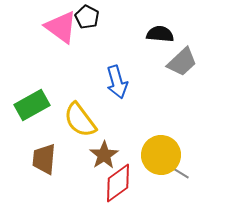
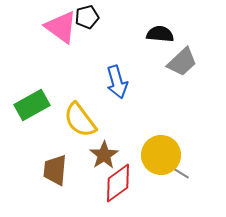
black pentagon: rotated 30 degrees clockwise
brown trapezoid: moved 11 px right, 11 px down
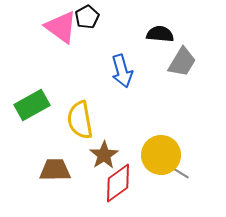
black pentagon: rotated 15 degrees counterclockwise
gray trapezoid: rotated 16 degrees counterclockwise
blue arrow: moved 5 px right, 11 px up
yellow semicircle: rotated 27 degrees clockwise
brown trapezoid: rotated 84 degrees clockwise
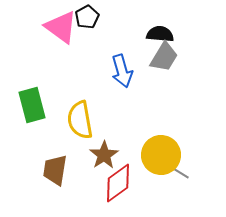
gray trapezoid: moved 18 px left, 5 px up
green rectangle: rotated 76 degrees counterclockwise
brown trapezoid: rotated 80 degrees counterclockwise
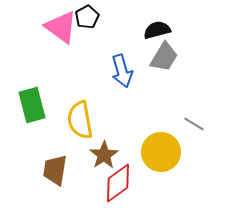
black semicircle: moved 3 px left, 4 px up; rotated 20 degrees counterclockwise
yellow circle: moved 3 px up
gray line: moved 15 px right, 48 px up
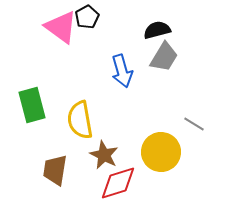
brown star: rotated 12 degrees counterclockwise
red diamond: rotated 18 degrees clockwise
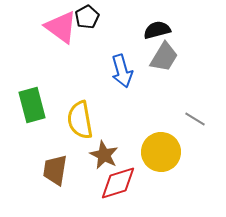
gray line: moved 1 px right, 5 px up
